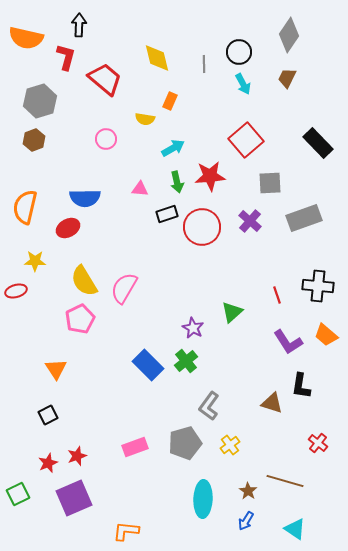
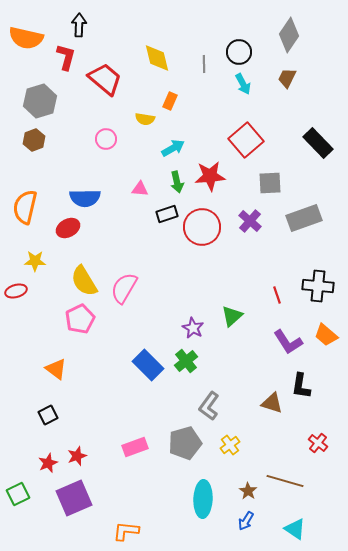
green triangle at (232, 312): moved 4 px down
orange triangle at (56, 369): rotated 20 degrees counterclockwise
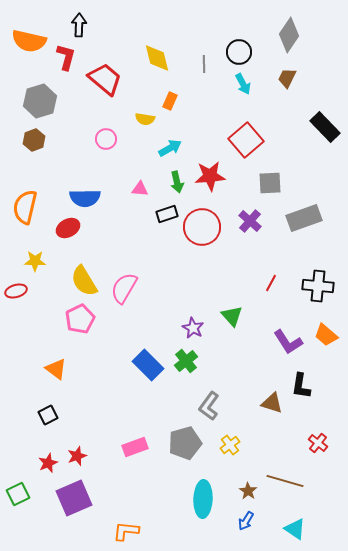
orange semicircle at (26, 38): moved 3 px right, 3 px down
black rectangle at (318, 143): moved 7 px right, 16 px up
cyan arrow at (173, 148): moved 3 px left
red line at (277, 295): moved 6 px left, 12 px up; rotated 48 degrees clockwise
green triangle at (232, 316): rotated 30 degrees counterclockwise
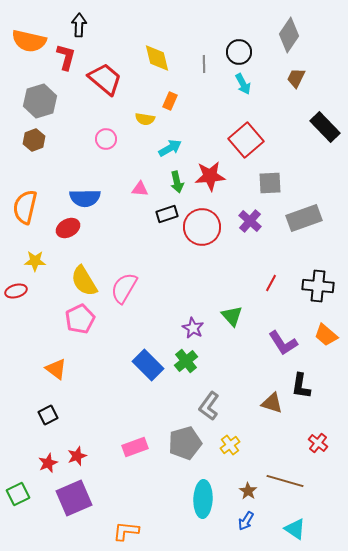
brown trapezoid at (287, 78): moved 9 px right
purple L-shape at (288, 342): moved 5 px left, 1 px down
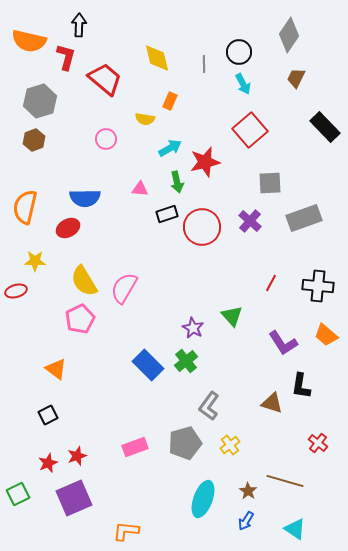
red square at (246, 140): moved 4 px right, 10 px up
red star at (210, 176): moved 5 px left, 14 px up; rotated 8 degrees counterclockwise
cyan ellipse at (203, 499): rotated 18 degrees clockwise
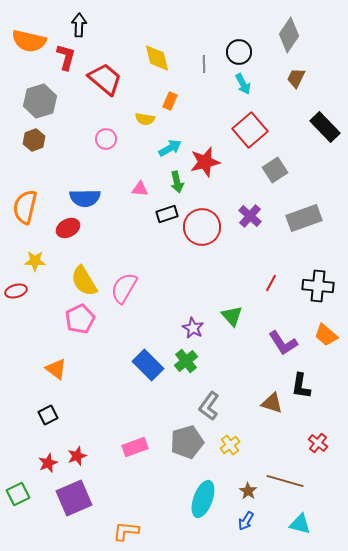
gray square at (270, 183): moved 5 px right, 13 px up; rotated 30 degrees counterclockwise
purple cross at (250, 221): moved 5 px up
gray pentagon at (185, 443): moved 2 px right, 1 px up
cyan triangle at (295, 529): moved 5 px right, 5 px up; rotated 20 degrees counterclockwise
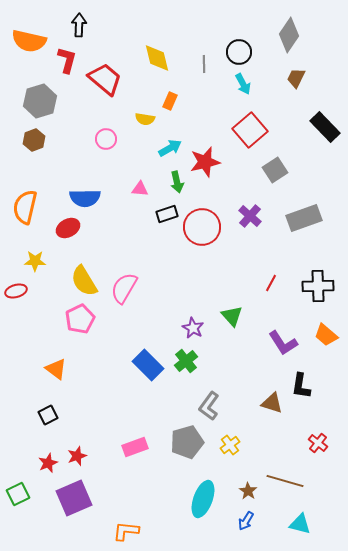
red L-shape at (66, 57): moved 1 px right, 3 px down
black cross at (318, 286): rotated 8 degrees counterclockwise
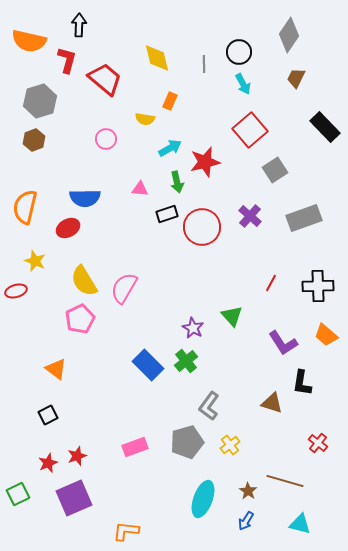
yellow star at (35, 261): rotated 20 degrees clockwise
black L-shape at (301, 386): moved 1 px right, 3 px up
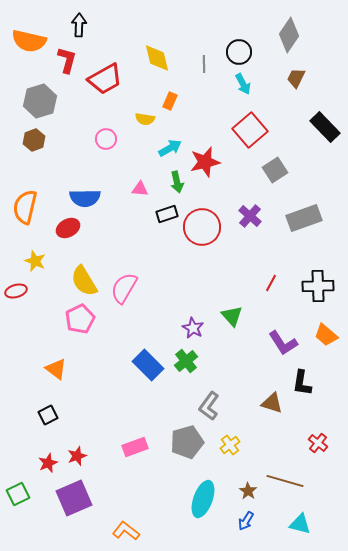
red trapezoid at (105, 79): rotated 111 degrees clockwise
orange L-shape at (126, 531): rotated 32 degrees clockwise
